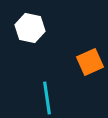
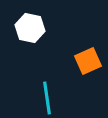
orange square: moved 2 px left, 1 px up
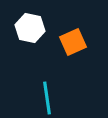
orange square: moved 15 px left, 19 px up
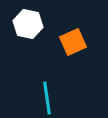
white hexagon: moved 2 px left, 4 px up
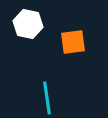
orange square: rotated 16 degrees clockwise
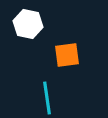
orange square: moved 6 px left, 13 px down
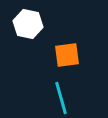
cyan line: moved 14 px right; rotated 8 degrees counterclockwise
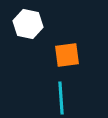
cyan line: rotated 12 degrees clockwise
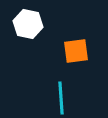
orange square: moved 9 px right, 4 px up
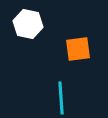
orange square: moved 2 px right, 2 px up
